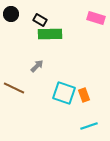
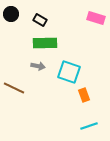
green rectangle: moved 5 px left, 9 px down
gray arrow: moved 1 px right; rotated 56 degrees clockwise
cyan square: moved 5 px right, 21 px up
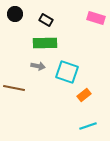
black circle: moved 4 px right
black rectangle: moved 6 px right
cyan square: moved 2 px left
brown line: rotated 15 degrees counterclockwise
orange rectangle: rotated 72 degrees clockwise
cyan line: moved 1 px left
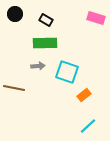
gray arrow: rotated 16 degrees counterclockwise
cyan line: rotated 24 degrees counterclockwise
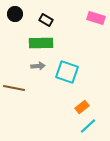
green rectangle: moved 4 px left
orange rectangle: moved 2 px left, 12 px down
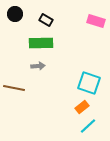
pink rectangle: moved 3 px down
cyan square: moved 22 px right, 11 px down
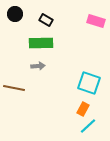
orange rectangle: moved 1 px right, 2 px down; rotated 24 degrees counterclockwise
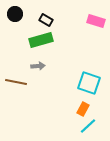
green rectangle: moved 3 px up; rotated 15 degrees counterclockwise
brown line: moved 2 px right, 6 px up
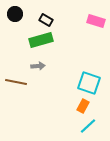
orange rectangle: moved 3 px up
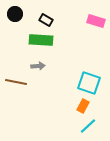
green rectangle: rotated 20 degrees clockwise
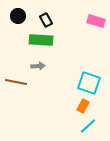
black circle: moved 3 px right, 2 px down
black rectangle: rotated 32 degrees clockwise
